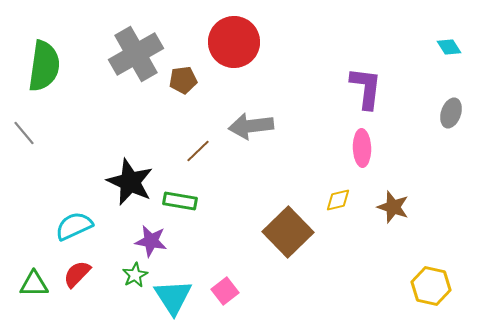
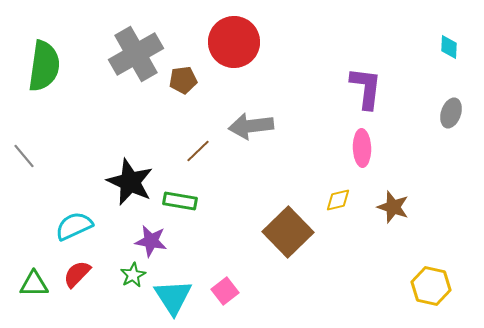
cyan diamond: rotated 35 degrees clockwise
gray line: moved 23 px down
green star: moved 2 px left
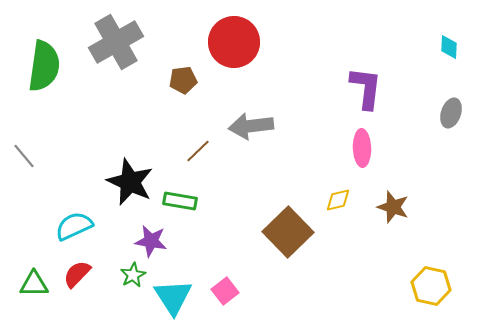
gray cross: moved 20 px left, 12 px up
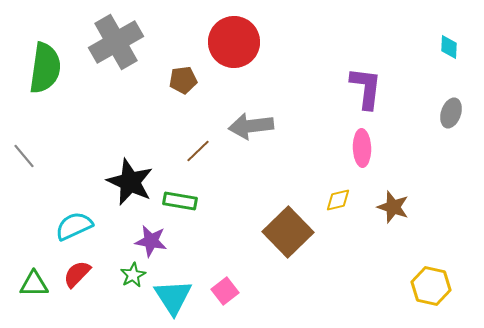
green semicircle: moved 1 px right, 2 px down
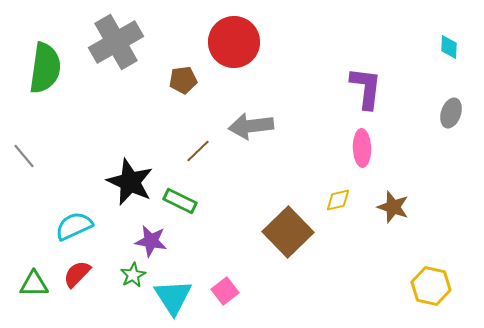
green rectangle: rotated 16 degrees clockwise
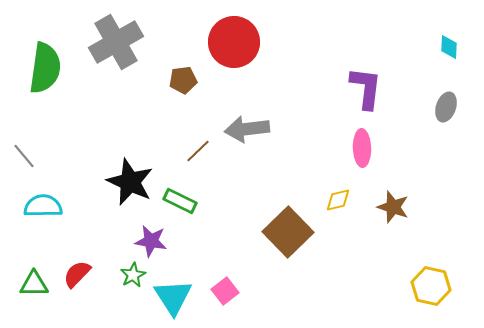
gray ellipse: moved 5 px left, 6 px up
gray arrow: moved 4 px left, 3 px down
cyan semicircle: moved 31 px left, 20 px up; rotated 24 degrees clockwise
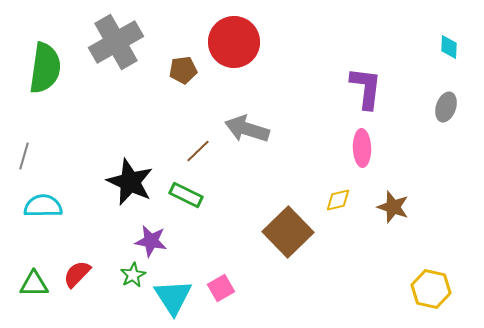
brown pentagon: moved 10 px up
gray arrow: rotated 24 degrees clockwise
gray line: rotated 56 degrees clockwise
green rectangle: moved 6 px right, 6 px up
yellow hexagon: moved 3 px down
pink square: moved 4 px left, 3 px up; rotated 8 degrees clockwise
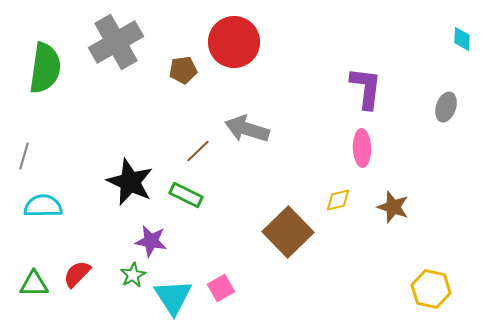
cyan diamond: moved 13 px right, 8 px up
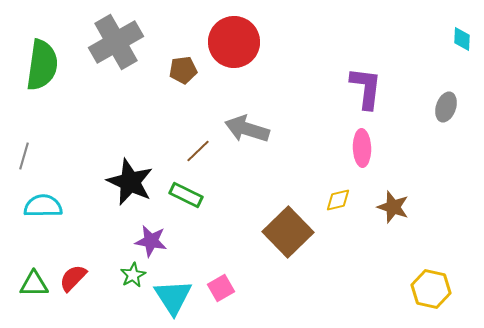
green semicircle: moved 3 px left, 3 px up
red semicircle: moved 4 px left, 4 px down
